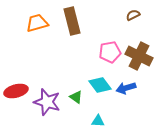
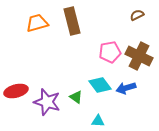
brown semicircle: moved 4 px right
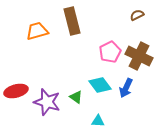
orange trapezoid: moved 8 px down
pink pentagon: rotated 15 degrees counterclockwise
blue arrow: rotated 48 degrees counterclockwise
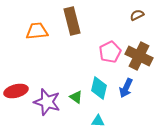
orange trapezoid: rotated 10 degrees clockwise
cyan diamond: moved 1 px left, 3 px down; rotated 50 degrees clockwise
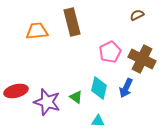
brown rectangle: moved 1 px down
brown cross: moved 3 px right, 3 px down
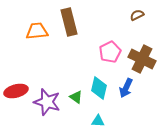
brown rectangle: moved 3 px left
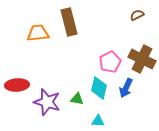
orange trapezoid: moved 1 px right, 2 px down
pink pentagon: moved 10 px down
red ellipse: moved 1 px right, 6 px up; rotated 10 degrees clockwise
green triangle: moved 1 px right, 2 px down; rotated 24 degrees counterclockwise
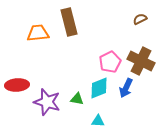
brown semicircle: moved 3 px right, 4 px down
brown cross: moved 1 px left, 2 px down
cyan diamond: rotated 55 degrees clockwise
